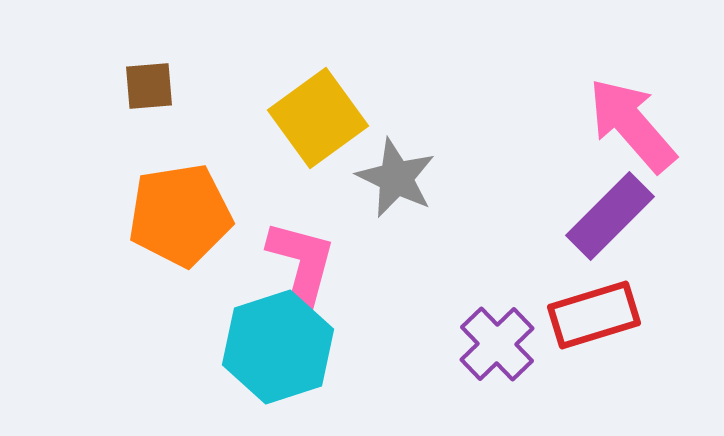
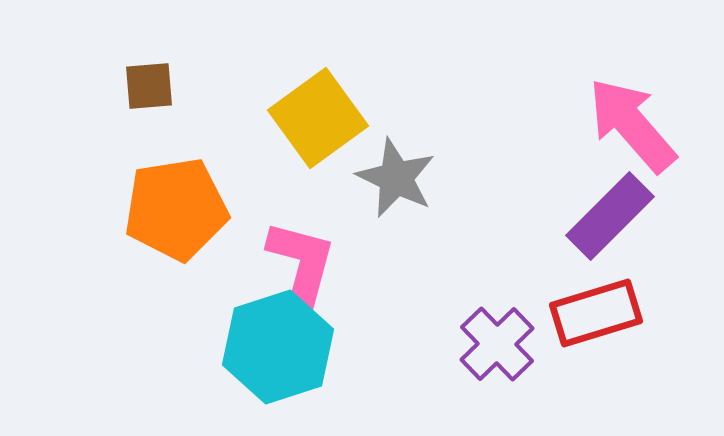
orange pentagon: moved 4 px left, 6 px up
red rectangle: moved 2 px right, 2 px up
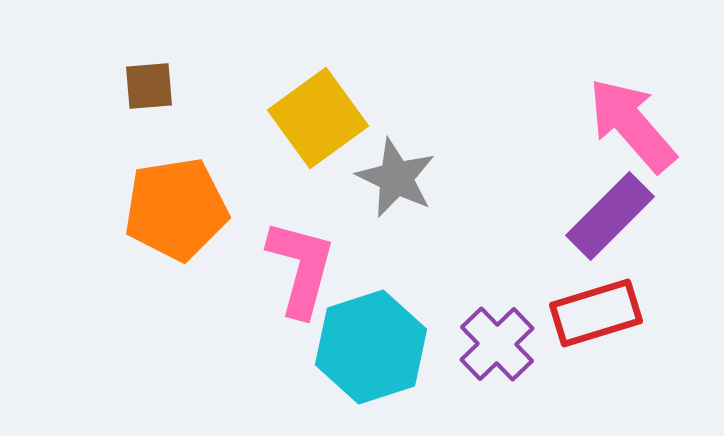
cyan hexagon: moved 93 px right
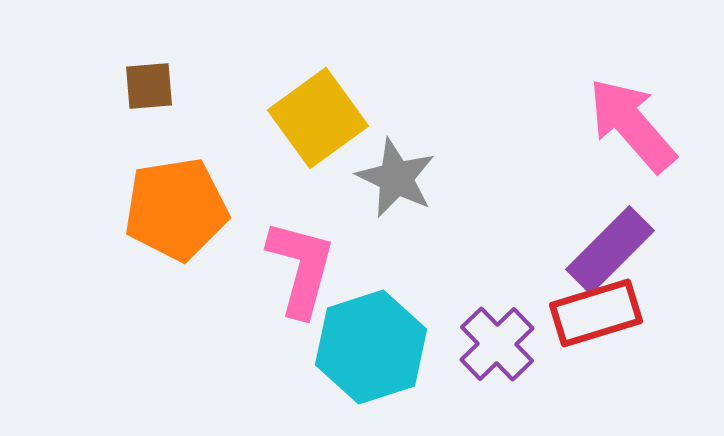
purple rectangle: moved 34 px down
